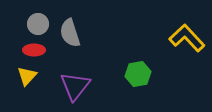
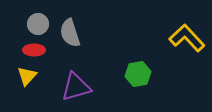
purple triangle: moved 1 px right, 1 px down; rotated 36 degrees clockwise
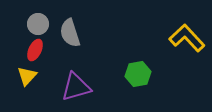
red ellipse: moved 1 px right; rotated 65 degrees counterclockwise
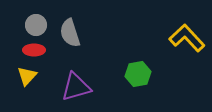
gray circle: moved 2 px left, 1 px down
red ellipse: moved 1 px left; rotated 65 degrees clockwise
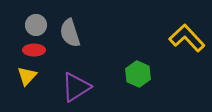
green hexagon: rotated 25 degrees counterclockwise
purple triangle: rotated 16 degrees counterclockwise
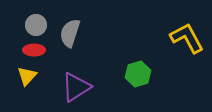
gray semicircle: rotated 36 degrees clockwise
yellow L-shape: rotated 15 degrees clockwise
green hexagon: rotated 20 degrees clockwise
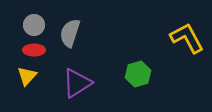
gray circle: moved 2 px left
purple triangle: moved 1 px right, 4 px up
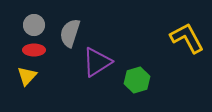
green hexagon: moved 1 px left, 6 px down
purple triangle: moved 20 px right, 21 px up
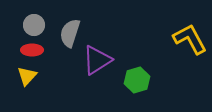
yellow L-shape: moved 3 px right, 1 px down
red ellipse: moved 2 px left
purple triangle: moved 2 px up
